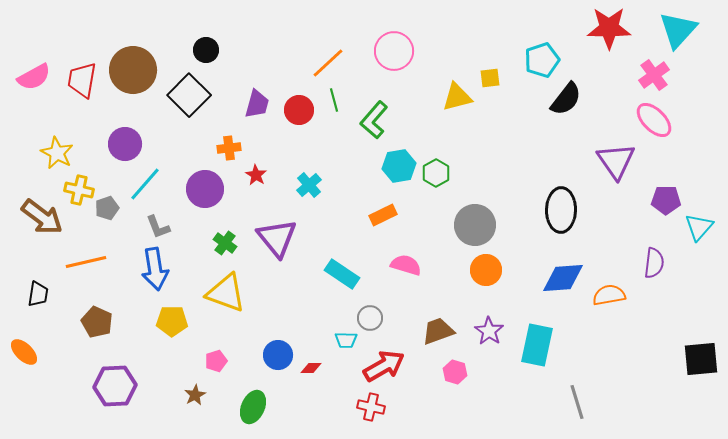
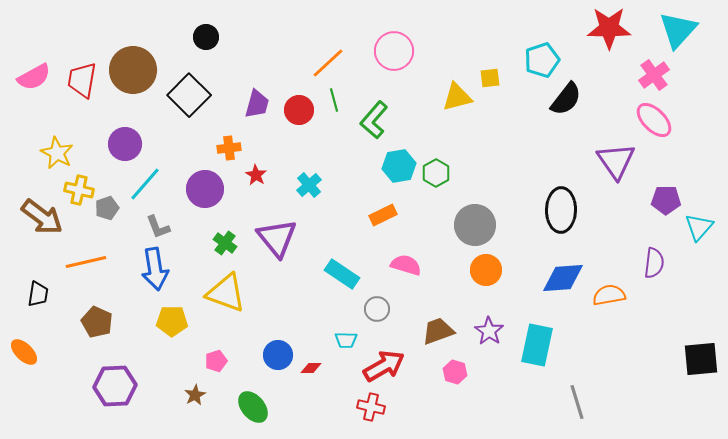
black circle at (206, 50): moved 13 px up
gray circle at (370, 318): moved 7 px right, 9 px up
green ellipse at (253, 407): rotated 64 degrees counterclockwise
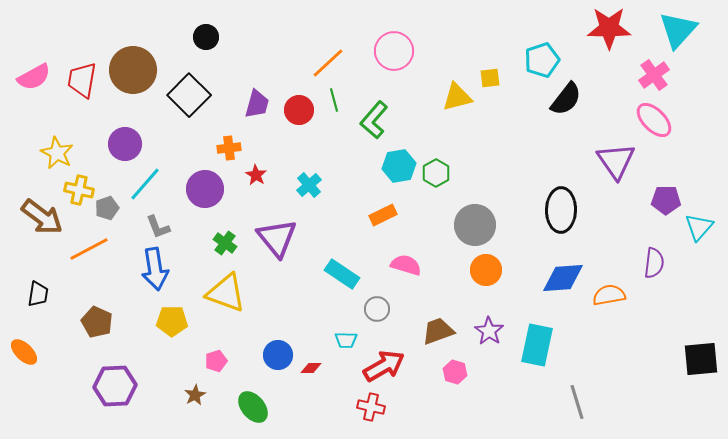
orange line at (86, 262): moved 3 px right, 13 px up; rotated 15 degrees counterclockwise
